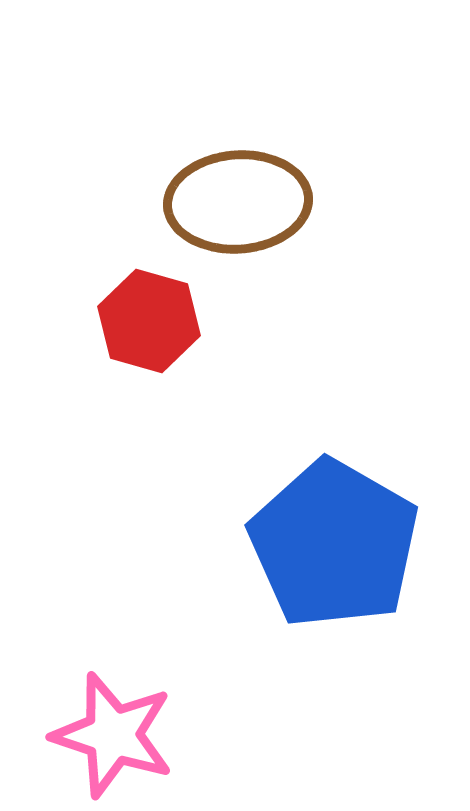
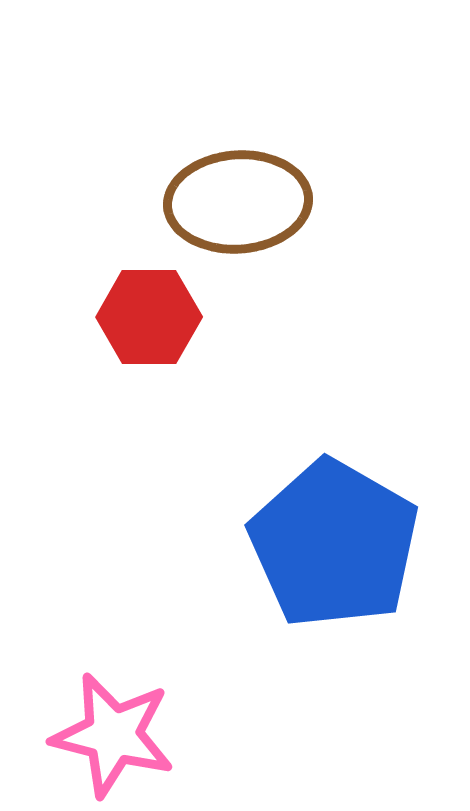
red hexagon: moved 4 px up; rotated 16 degrees counterclockwise
pink star: rotated 4 degrees counterclockwise
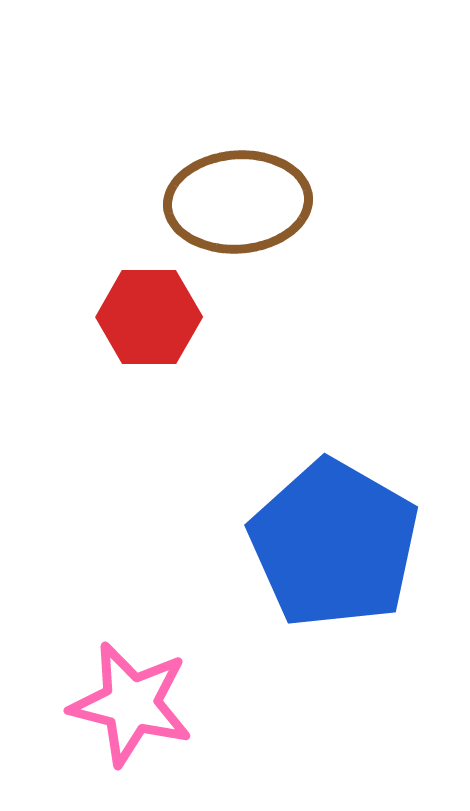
pink star: moved 18 px right, 31 px up
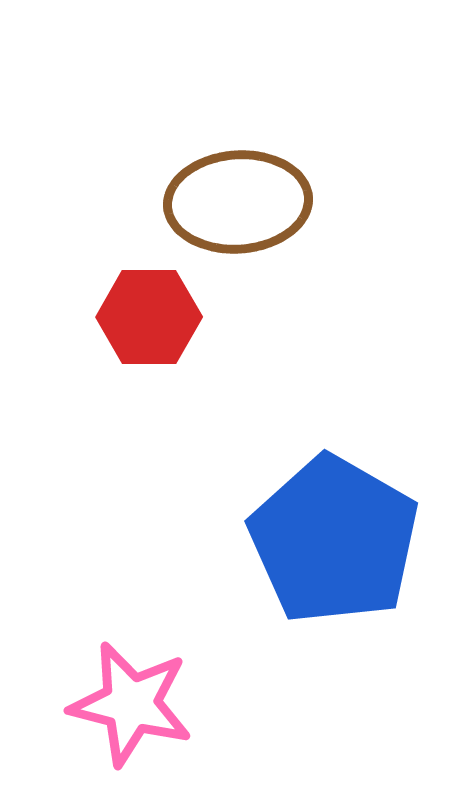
blue pentagon: moved 4 px up
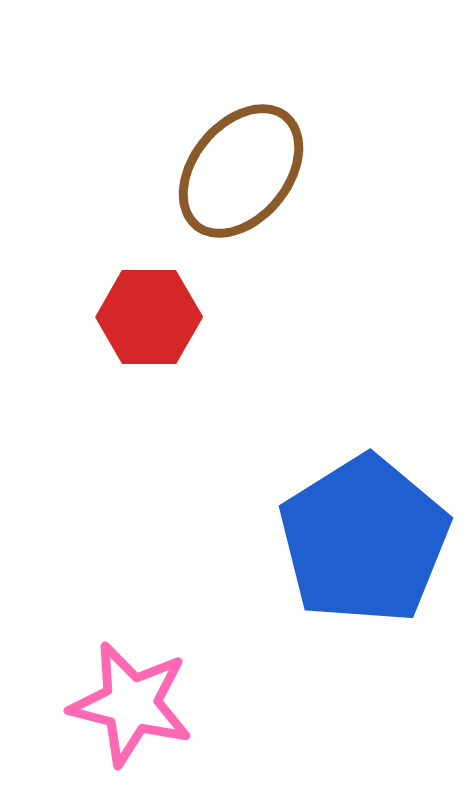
brown ellipse: moved 3 px right, 31 px up; rotated 47 degrees counterclockwise
blue pentagon: moved 30 px right; rotated 10 degrees clockwise
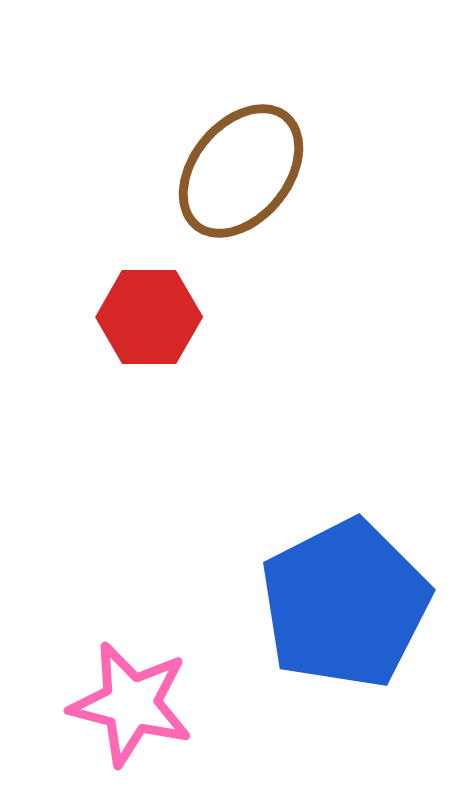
blue pentagon: moved 19 px left, 64 px down; rotated 5 degrees clockwise
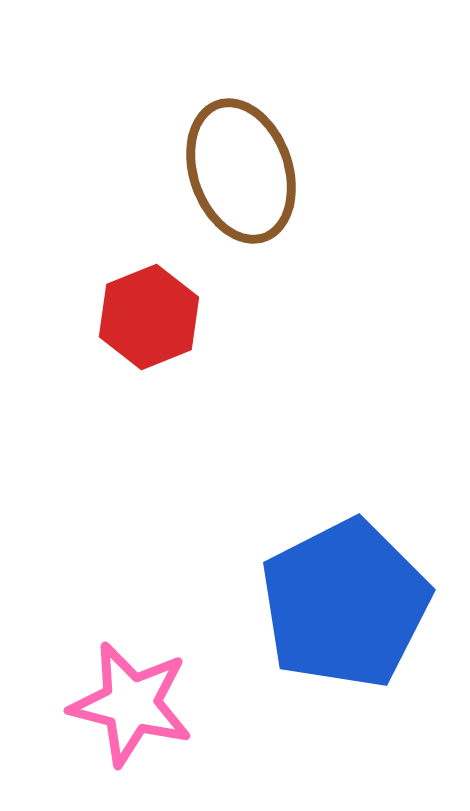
brown ellipse: rotated 58 degrees counterclockwise
red hexagon: rotated 22 degrees counterclockwise
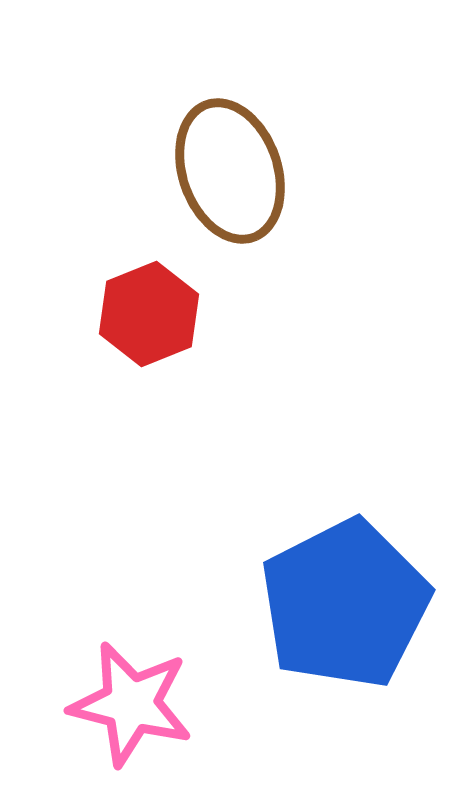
brown ellipse: moved 11 px left
red hexagon: moved 3 px up
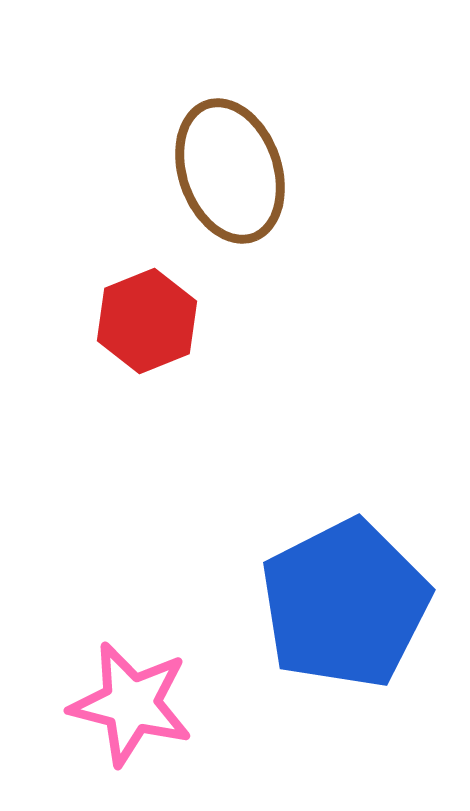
red hexagon: moved 2 px left, 7 px down
